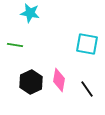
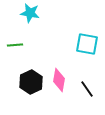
green line: rotated 14 degrees counterclockwise
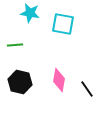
cyan square: moved 24 px left, 20 px up
black hexagon: moved 11 px left; rotated 20 degrees counterclockwise
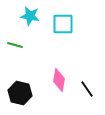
cyan star: moved 3 px down
cyan square: rotated 10 degrees counterclockwise
green line: rotated 21 degrees clockwise
black hexagon: moved 11 px down
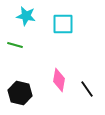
cyan star: moved 4 px left
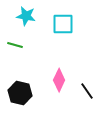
pink diamond: rotated 15 degrees clockwise
black line: moved 2 px down
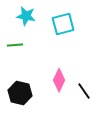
cyan square: rotated 15 degrees counterclockwise
green line: rotated 21 degrees counterclockwise
black line: moved 3 px left
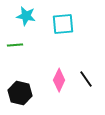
cyan square: rotated 10 degrees clockwise
black line: moved 2 px right, 12 px up
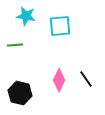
cyan square: moved 3 px left, 2 px down
